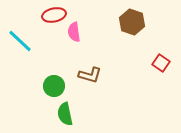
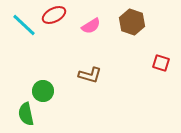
red ellipse: rotated 15 degrees counterclockwise
pink semicircle: moved 17 px right, 6 px up; rotated 114 degrees counterclockwise
cyan line: moved 4 px right, 16 px up
red square: rotated 18 degrees counterclockwise
green circle: moved 11 px left, 5 px down
green semicircle: moved 39 px left
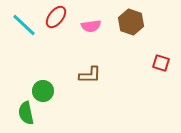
red ellipse: moved 2 px right, 2 px down; rotated 25 degrees counterclockwise
brown hexagon: moved 1 px left
pink semicircle: rotated 24 degrees clockwise
brown L-shape: rotated 15 degrees counterclockwise
green semicircle: moved 1 px up
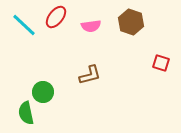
brown L-shape: rotated 15 degrees counterclockwise
green circle: moved 1 px down
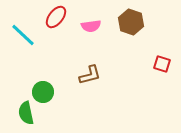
cyan line: moved 1 px left, 10 px down
red square: moved 1 px right, 1 px down
